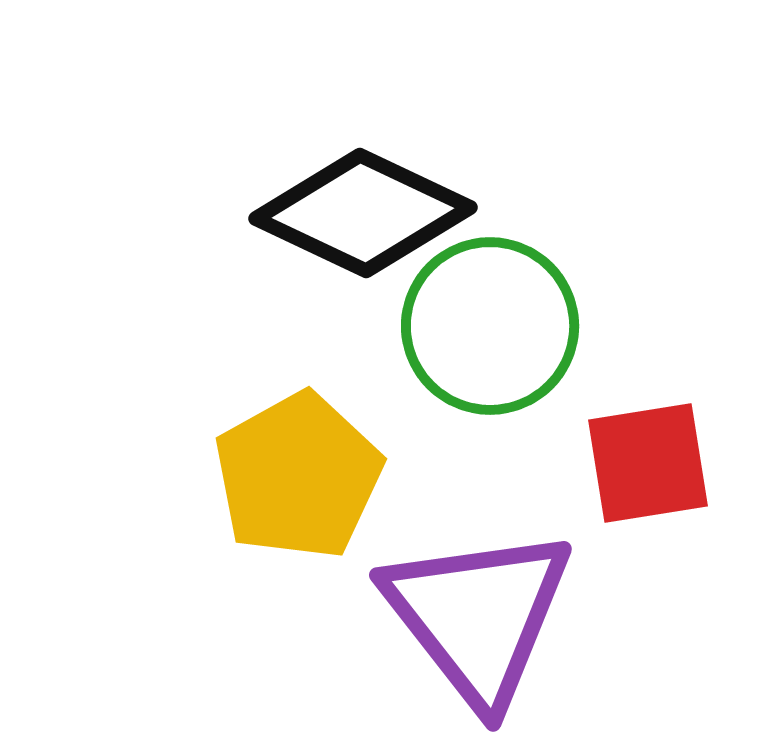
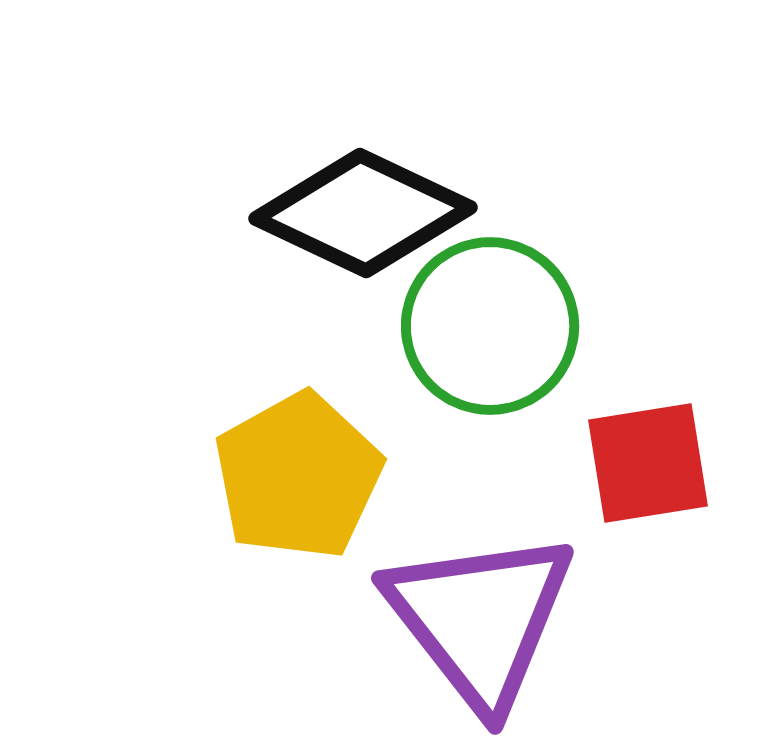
purple triangle: moved 2 px right, 3 px down
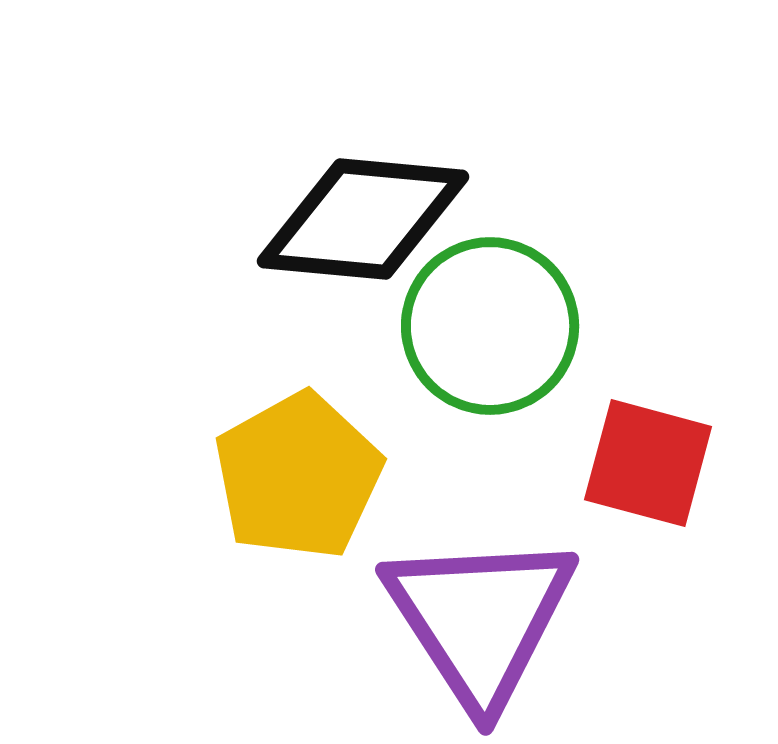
black diamond: moved 6 px down; rotated 20 degrees counterclockwise
red square: rotated 24 degrees clockwise
purple triangle: rotated 5 degrees clockwise
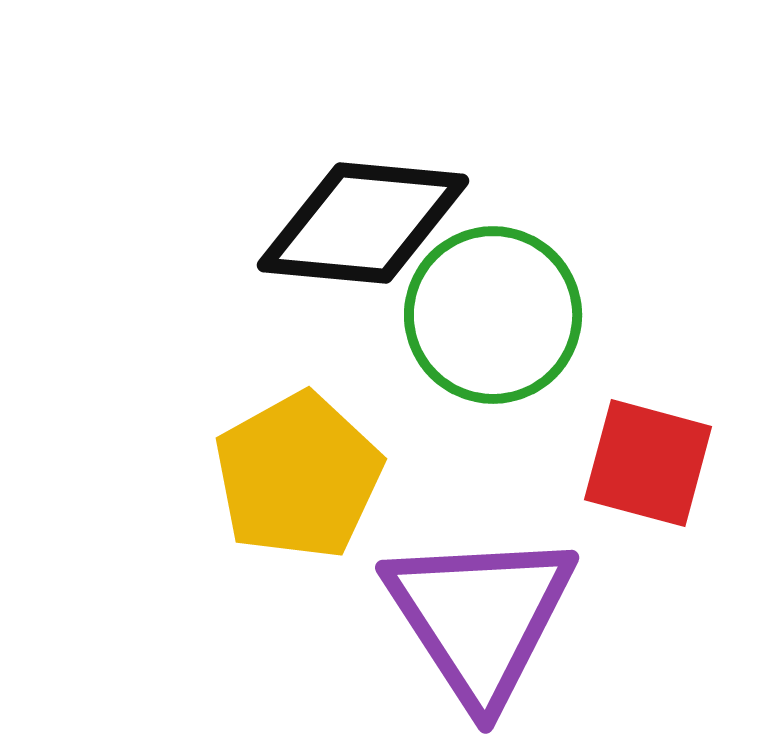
black diamond: moved 4 px down
green circle: moved 3 px right, 11 px up
purple triangle: moved 2 px up
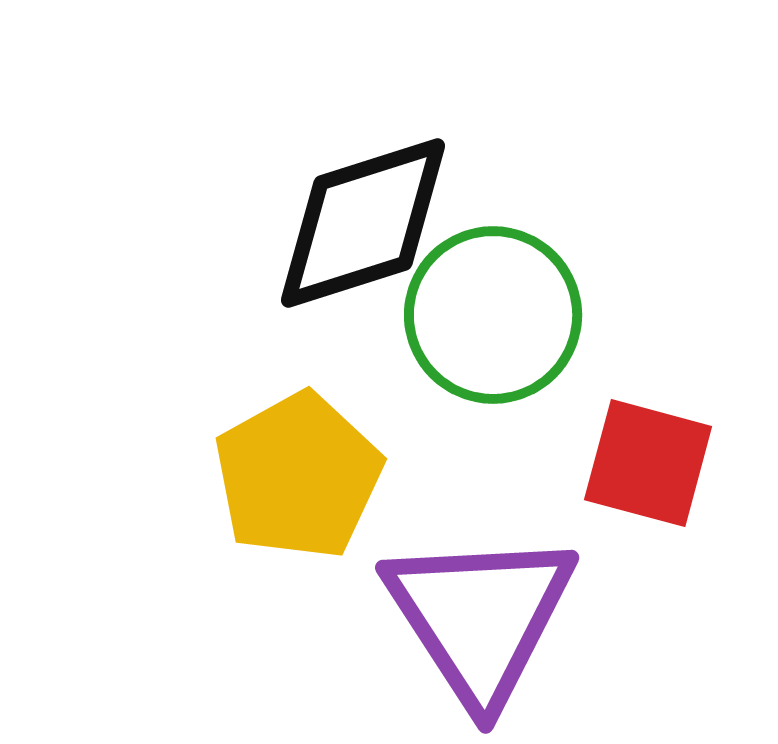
black diamond: rotated 23 degrees counterclockwise
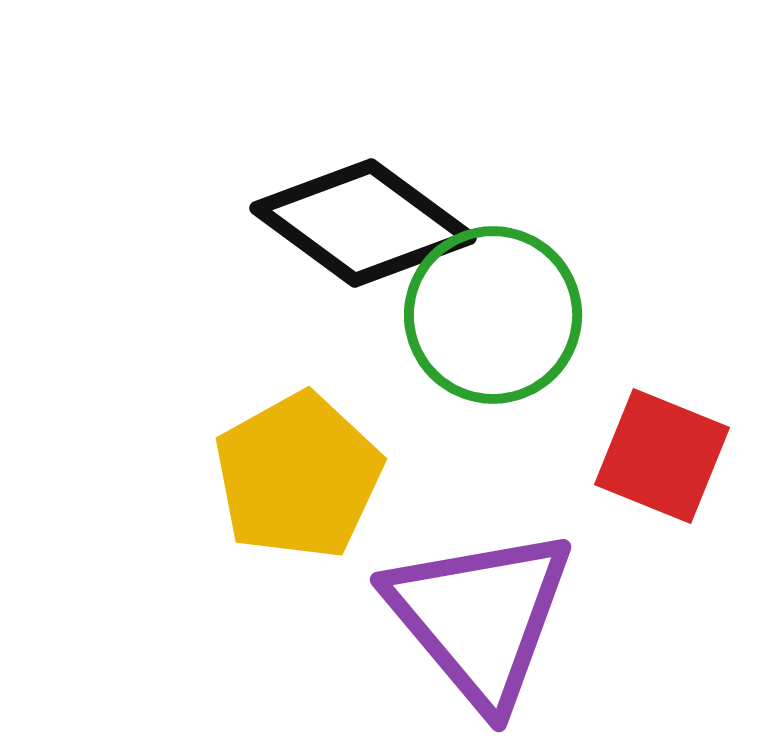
black diamond: rotated 54 degrees clockwise
red square: moved 14 px right, 7 px up; rotated 7 degrees clockwise
purple triangle: rotated 7 degrees counterclockwise
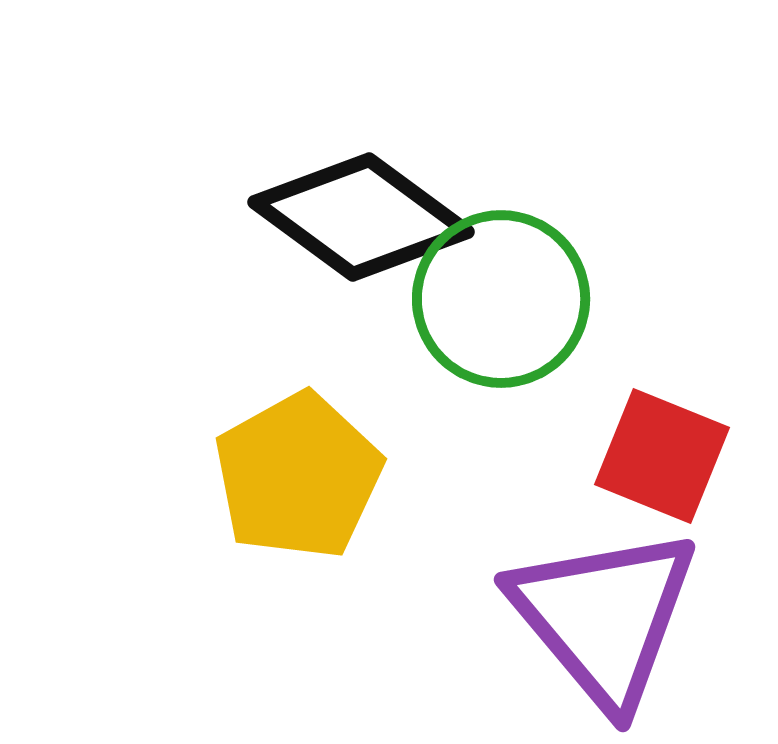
black diamond: moved 2 px left, 6 px up
green circle: moved 8 px right, 16 px up
purple triangle: moved 124 px right
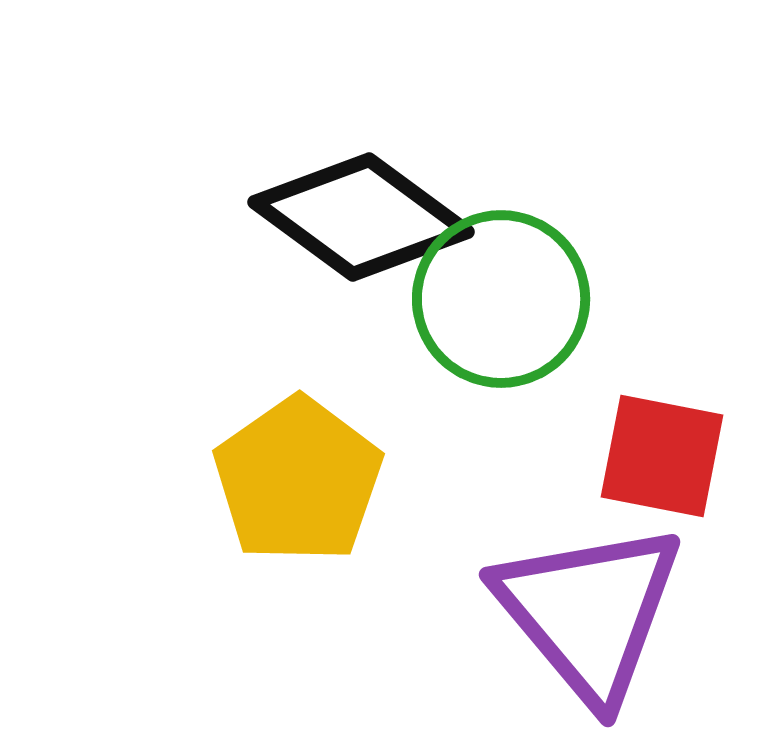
red square: rotated 11 degrees counterclockwise
yellow pentagon: moved 4 px down; rotated 6 degrees counterclockwise
purple triangle: moved 15 px left, 5 px up
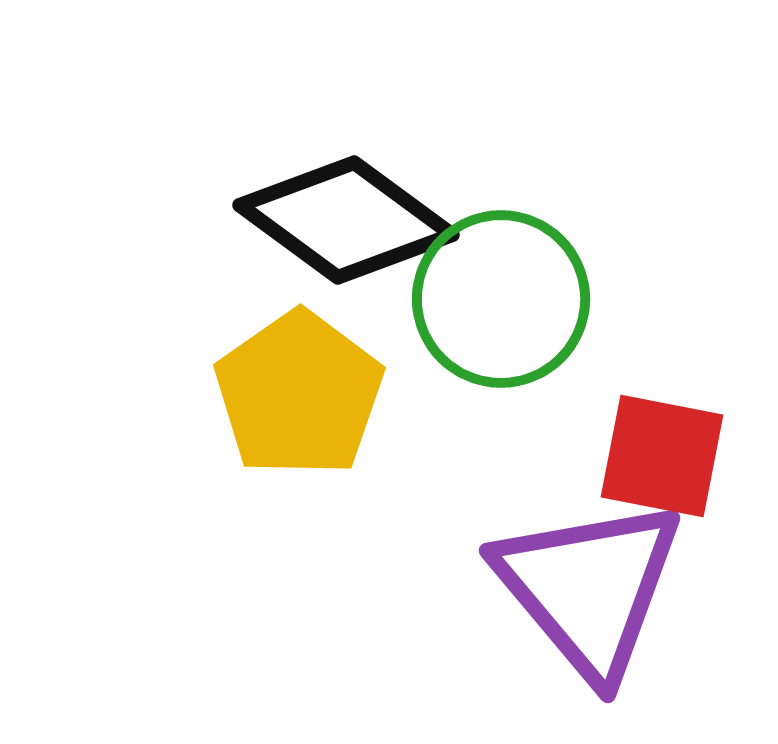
black diamond: moved 15 px left, 3 px down
yellow pentagon: moved 1 px right, 86 px up
purple triangle: moved 24 px up
